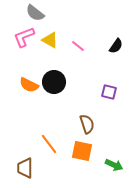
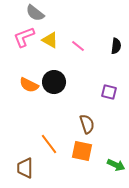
black semicircle: rotated 28 degrees counterclockwise
green arrow: moved 2 px right
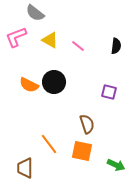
pink L-shape: moved 8 px left
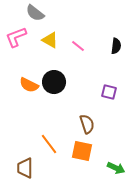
green arrow: moved 3 px down
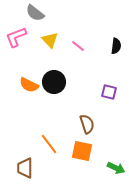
yellow triangle: rotated 18 degrees clockwise
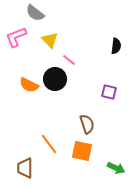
pink line: moved 9 px left, 14 px down
black circle: moved 1 px right, 3 px up
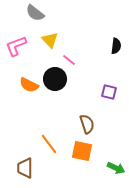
pink L-shape: moved 9 px down
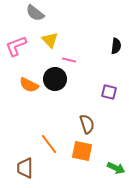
pink line: rotated 24 degrees counterclockwise
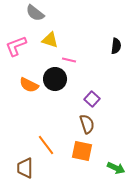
yellow triangle: rotated 30 degrees counterclockwise
purple square: moved 17 px left, 7 px down; rotated 28 degrees clockwise
orange line: moved 3 px left, 1 px down
